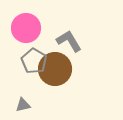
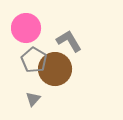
gray pentagon: moved 1 px up
gray triangle: moved 10 px right, 6 px up; rotated 35 degrees counterclockwise
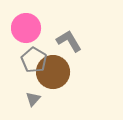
brown circle: moved 2 px left, 3 px down
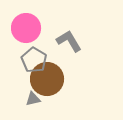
brown circle: moved 6 px left, 7 px down
gray triangle: rotated 35 degrees clockwise
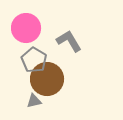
gray triangle: moved 1 px right, 2 px down
